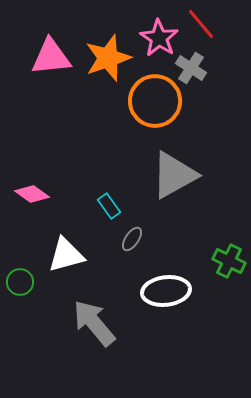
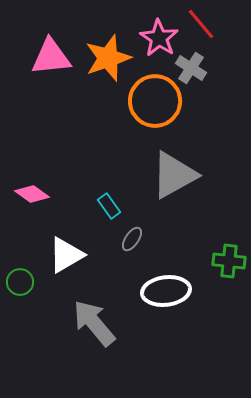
white triangle: rotated 15 degrees counterclockwise
green cross: rotated 20 degrees counterclockwise
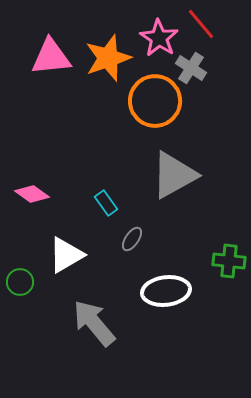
cyan rectangle: moved 3 px left, 3 px up
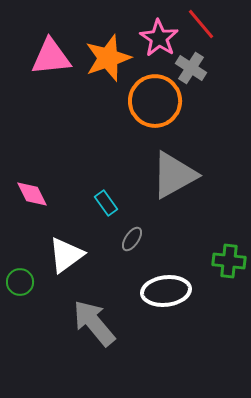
pink diamond: rotated 28 degrees clockwise
white triangle: rotated 6 degrees counterclockwise
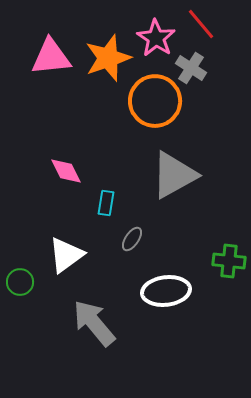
pink star: moved 3 px left
pink diamond: moved 34 px right, 23 px up
cyan rectangle: rotated 45 degrees clockwise
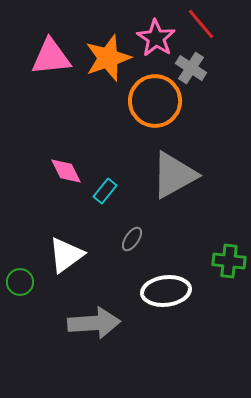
cyan rectangle: moved 1 px left, 12 px up; rotated 30 degrees clockwise
gray arrow: rotated 126 degrees clockwise
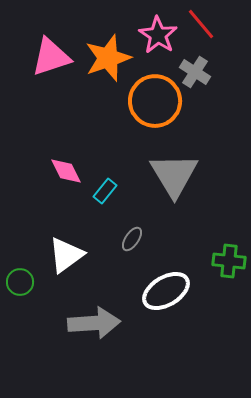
pink star: moved 2 px right, 3 px up
pink triangle: rotated 12 degrees counterclockwise
gray cross: moved 4 px right, 4 px down
gray triangle: rotated 32 degrees counterclockwise
white ellipse: rotated 24 degrees counterclockwise
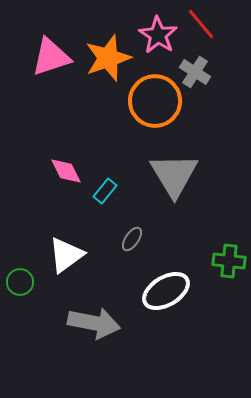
gray arrow: rotated 15 degrees clockwise
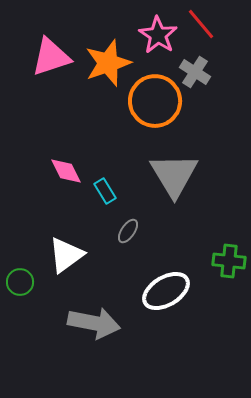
orange star: moved 5 px down
cyan rectangle: rotated 70 degrees counterclockwise
gray ellipse: moved 4 px left, 8 px up
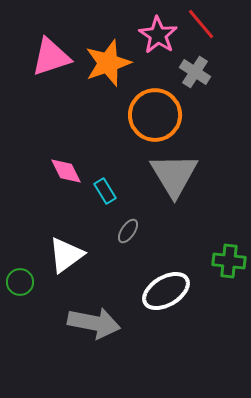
orange circle: moved 14 px down
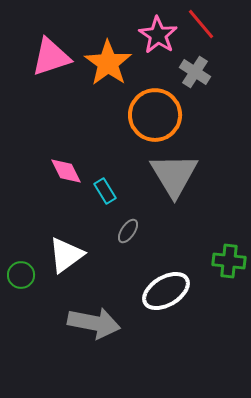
orange star: rotated 18 degrees counterclockwise
green circle: moved 1 px right, 7 px up
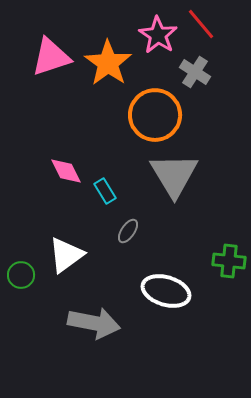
white ellipse: rotated 48 degrees clockwise
